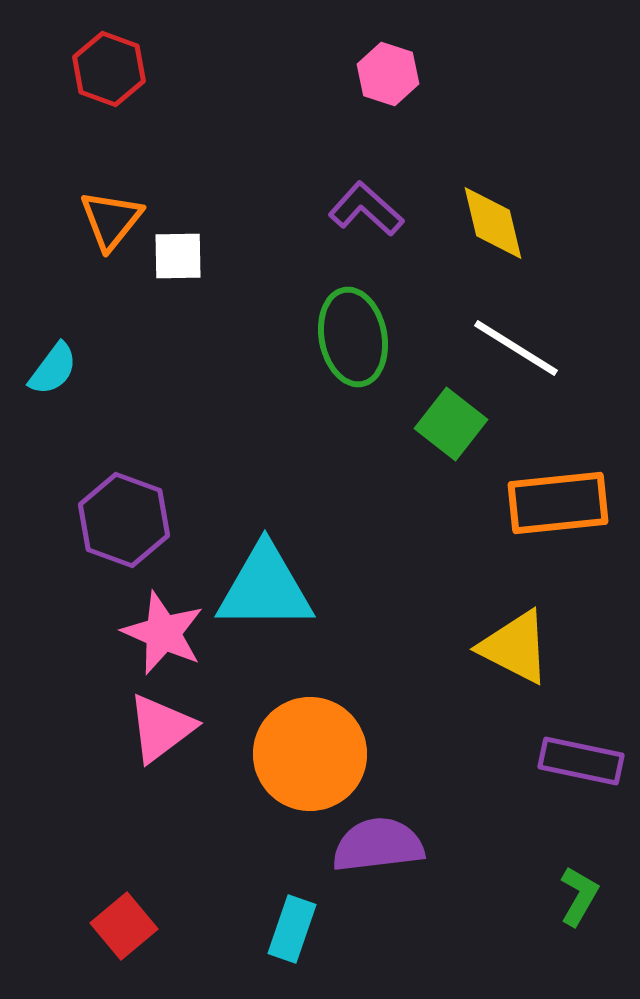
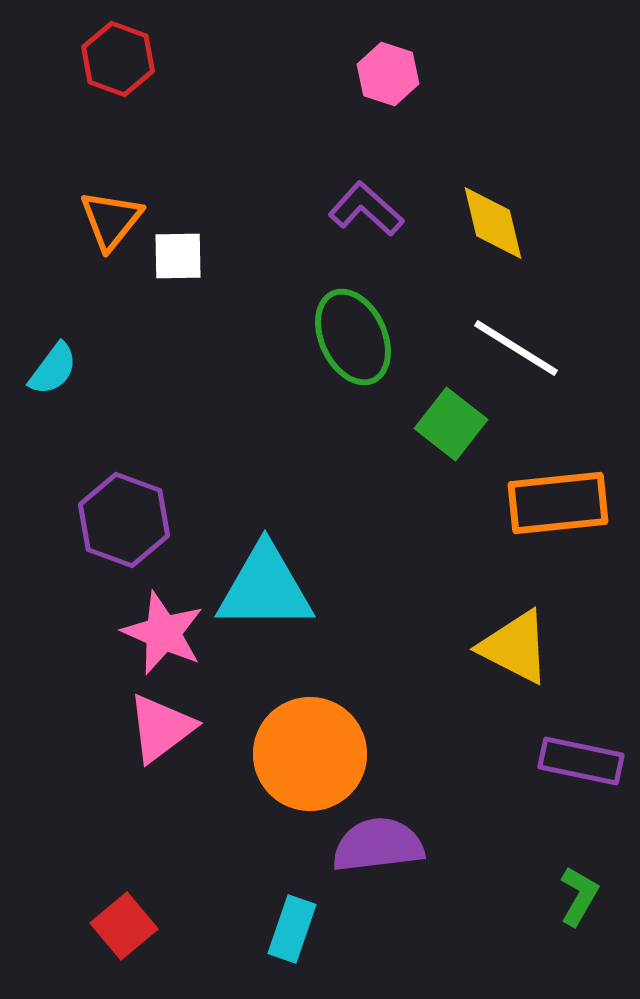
red hexagon: moved 9 px right, 10 px up
green ellipse: rotated 14 degrees counterclockwise
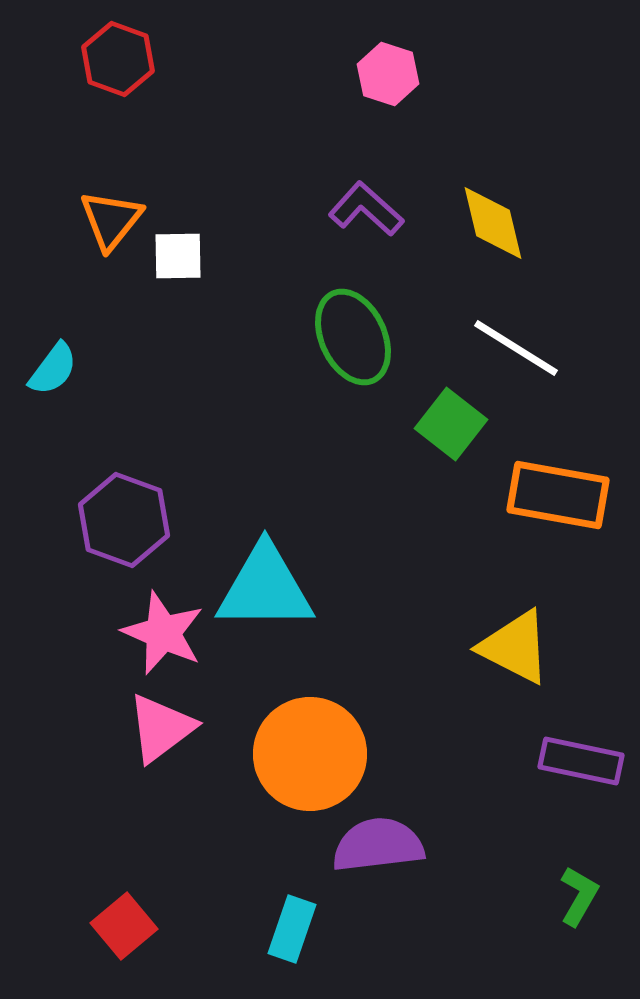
orange rectangle: moved 8 px up; rotated 16 degrees clockwise
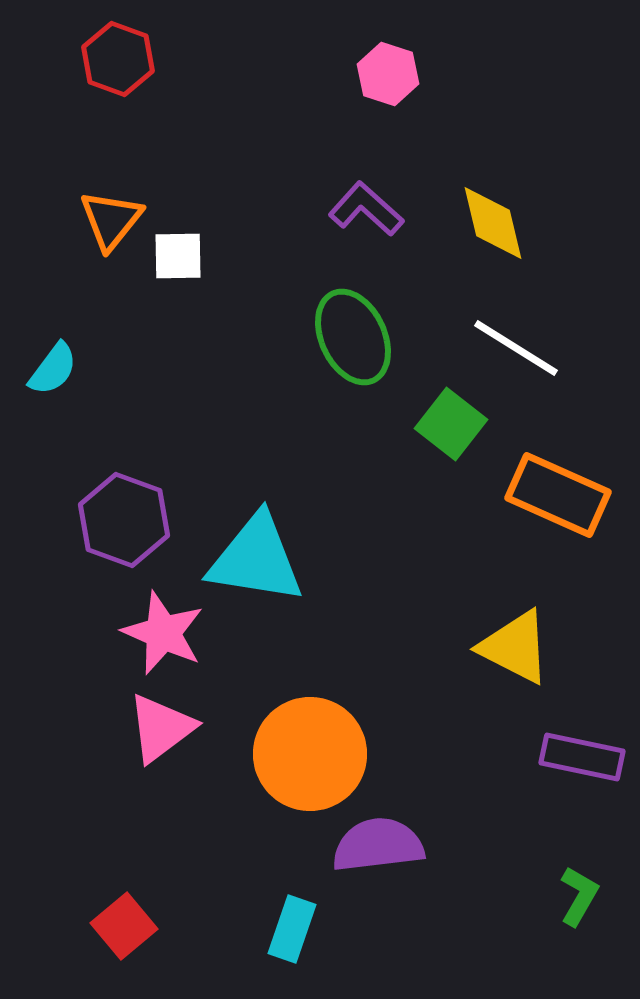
orange rectangle: rotated 14 degrees clockwise
cyan triangle: moved 9 px left, 29 px up; rotated 9 degrees clockwise
purple rectangle: moved 1 px right, 4 px up
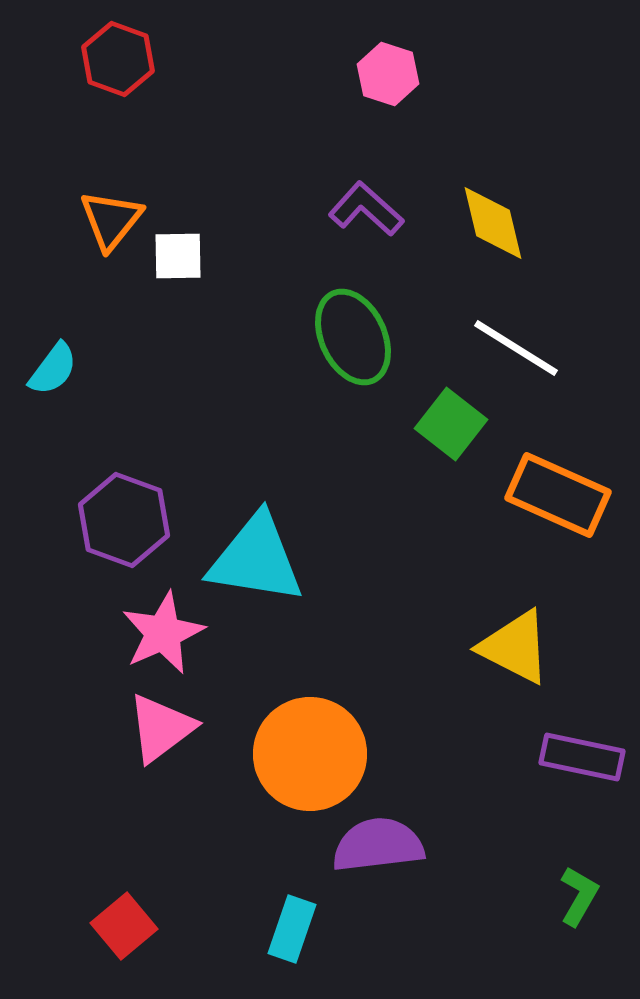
pink star: rotated 24 degrees clockwise
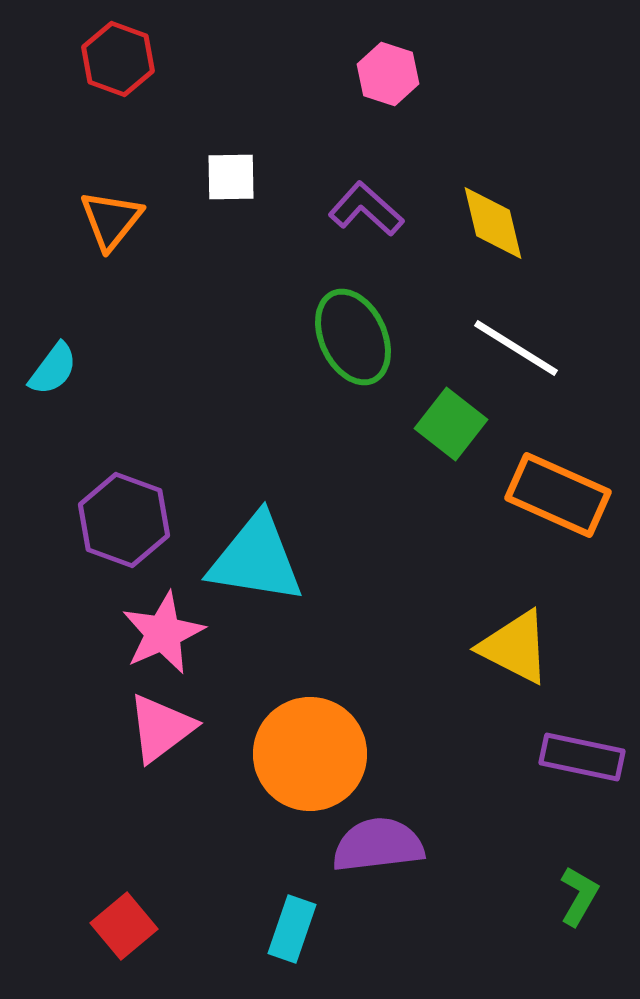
white square: moved 53 px right, 79 px up
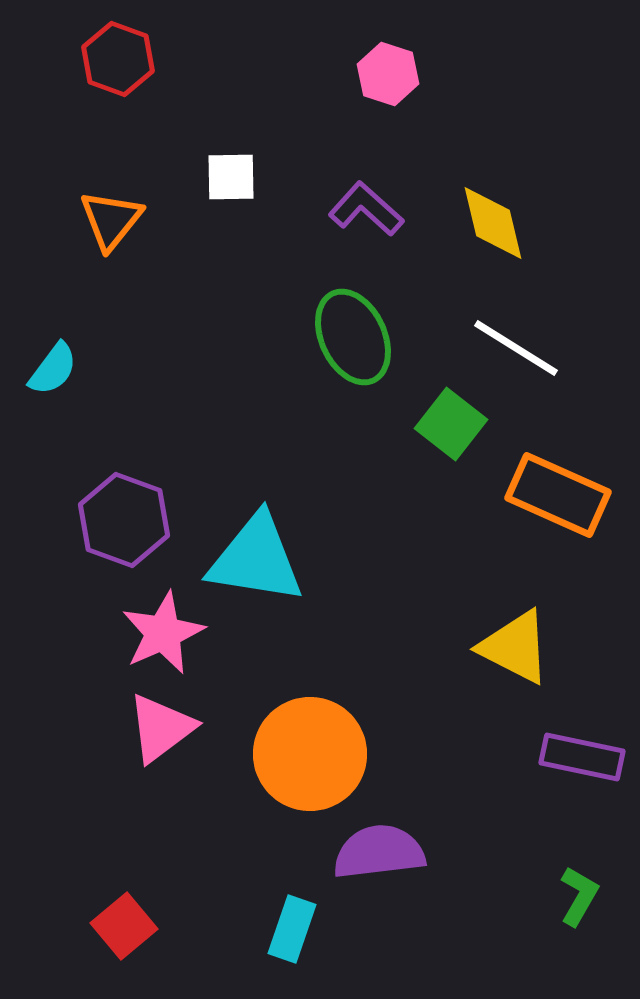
purple semicircle: moved 1 px right, 7 px down
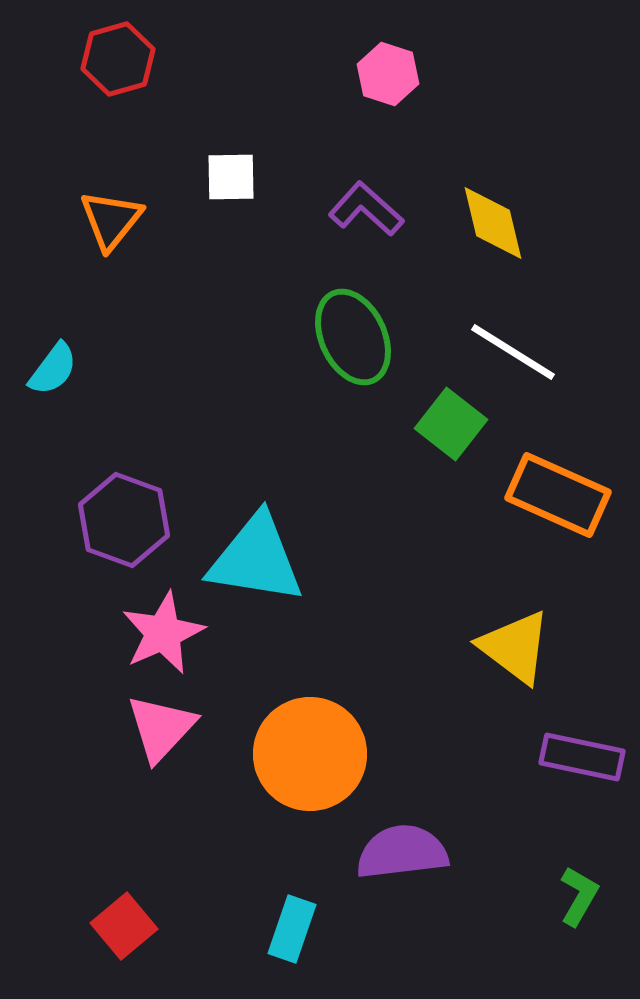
red hexagon: rotated 24 degrees clockwise
white line: moved 3 px left, 4 px down
yellow triangle: rotated 10 degrees clockwise
pink triangle: rotated 10 degrees counterclockwise
purple semicircle: moved 23 px right
